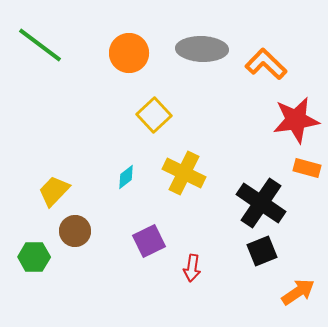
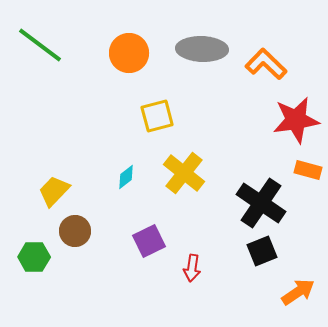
yellow square: moved 3 px right, 1 px down; rotated 28 degrees clockwise
orange rectangle: moved 1 px right, 2 px down
yellow cross: rotated 12 degrees clockwise
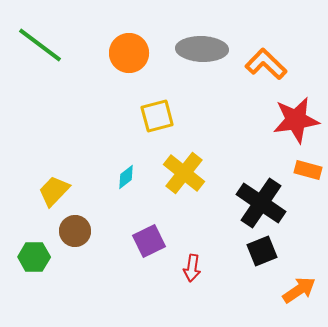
orange arrow: moved 1 px right, 2 px up
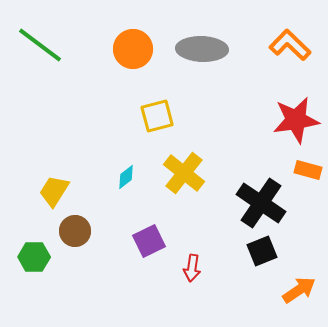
orange circle: moved 4 px right, 4 px up
orange L-shape: moved 24 px right, 19 px up
yellow trapezoid: rotated 12 degrees counterclockwise
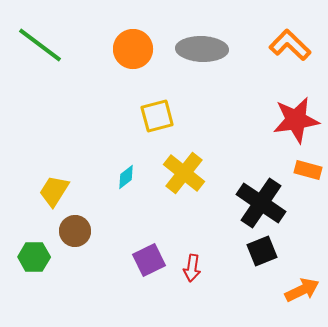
purple square: moved 19 px down
orange arrow: moved 3 px right; rotated 8 degrees clockwise
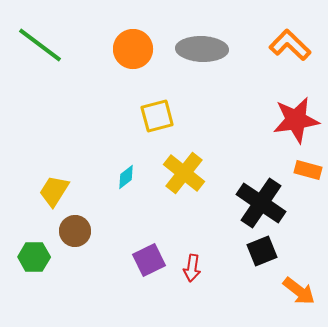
orange arrow: moved 3 px left, 1 px down; rotated 64 degrees clockwise
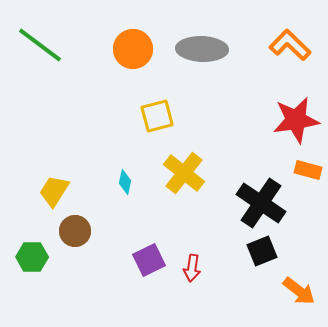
cyan diamond: moved 1 px left, 5 px down; rotated 40 degrees counterclockwise
green hexagon: moved 2 px left
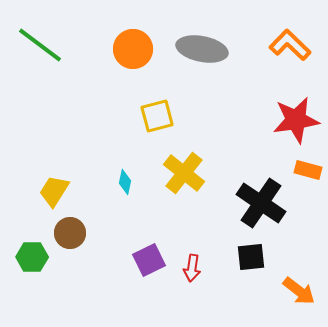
gray ellipse: rotated 9 degrees clockwise
brown circle: moved 5 px left, 2 px down
black square: moved 11 px left, 6 px down; rotated 16 degrees clockwise
